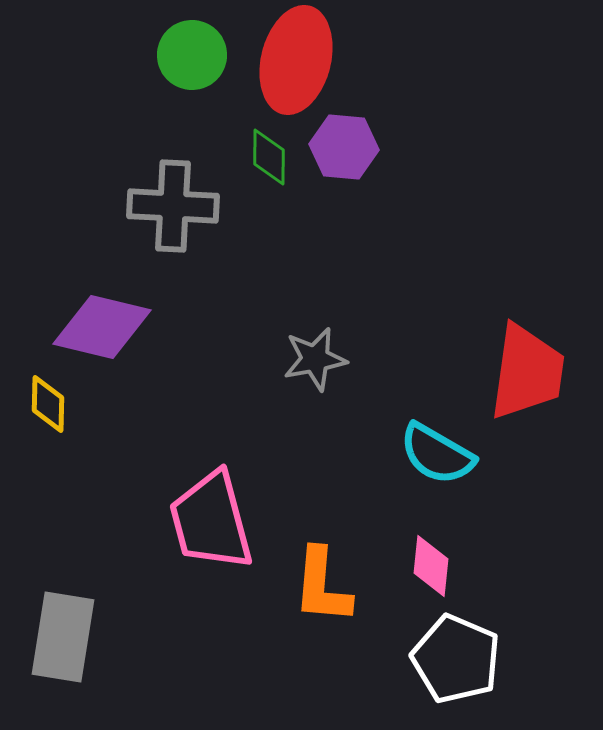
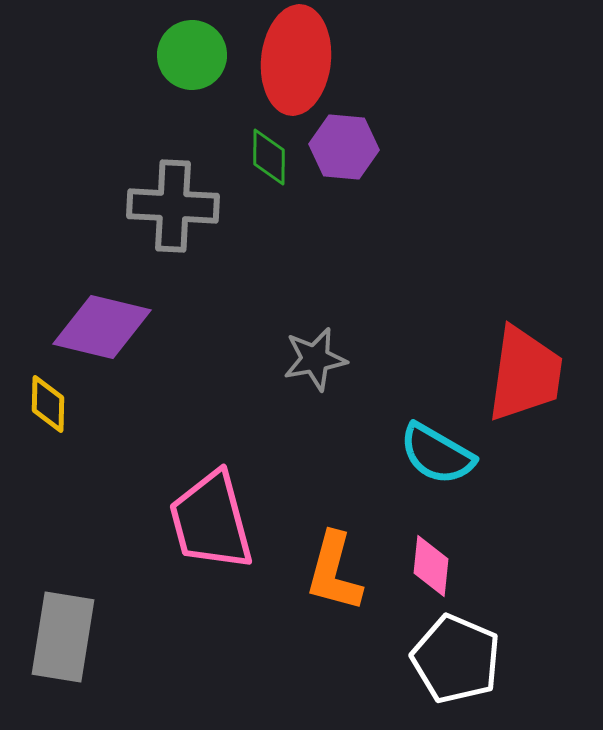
red ellipse: rotated 8 degrees counterclockwise
red trapezoid: moved 2 px left, 2 px down
orange L-shape: moved 12 px right, 14 px up; rotated 10 degrees clockwise
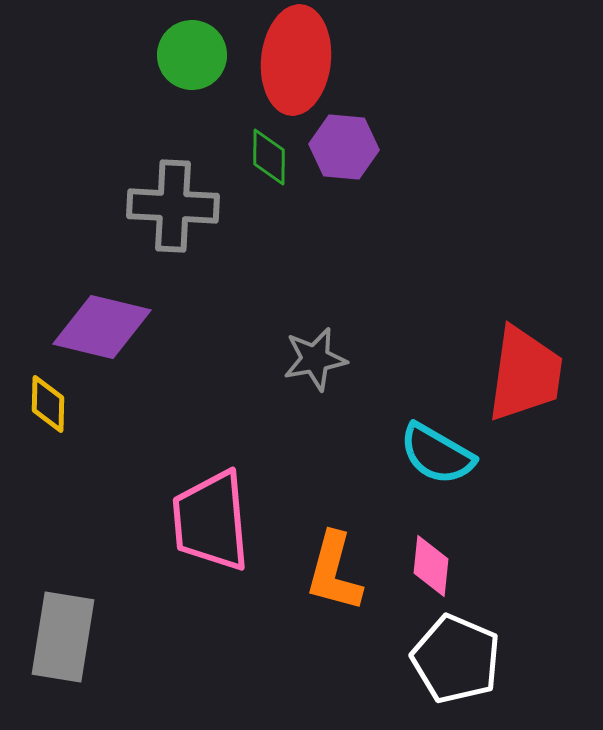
pink trapezoid: rotated 10 degrees clockwise
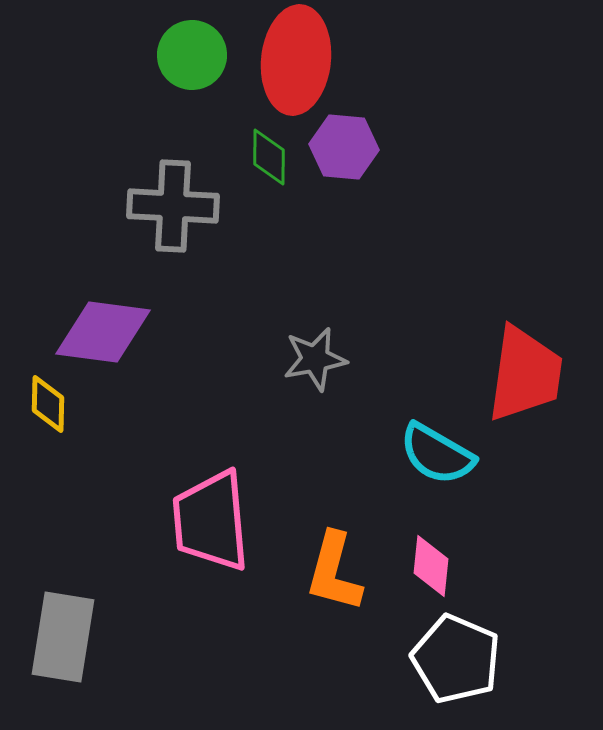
purple diamond: moved 1 px right, 5 px down; rotated 6 degrees counterclockwise
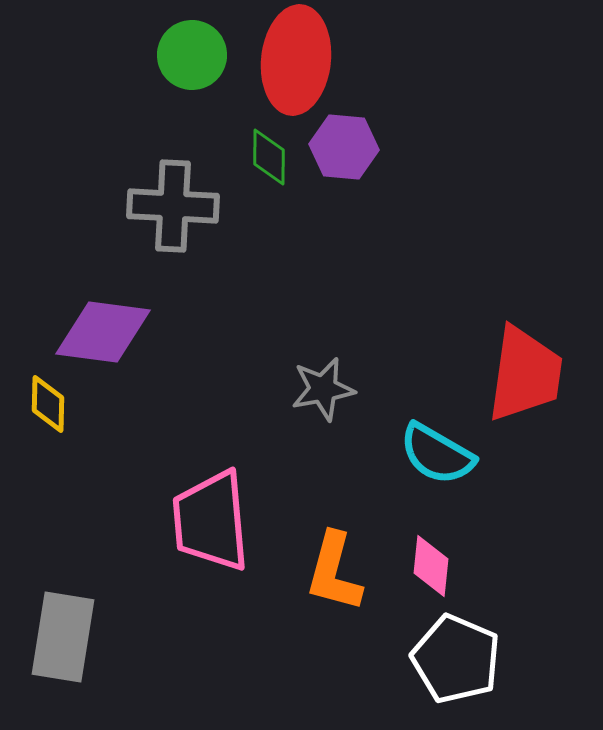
gray star: moved 8 px right, 30 px down
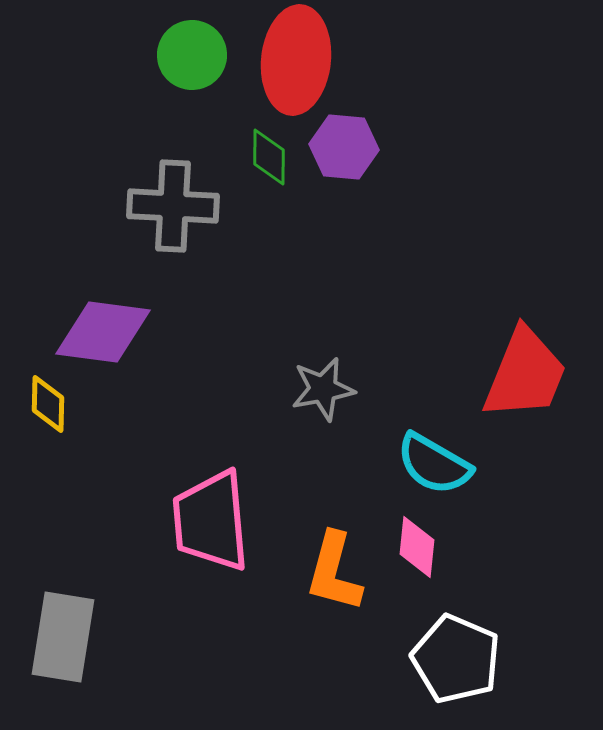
red trapezoid: rotated 14 degrees clockwise
cyan semicircle: moved 3 px left, 10 px down
pink diamond: moved 14 px left, 19 px up
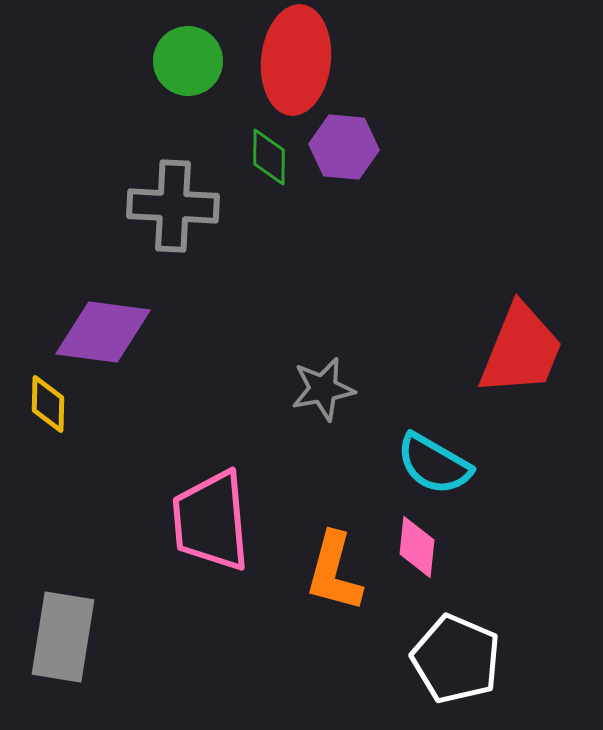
green circle: moved 4 px left, 6 px down
red trapezoid: moved 4 px left, 24 px up
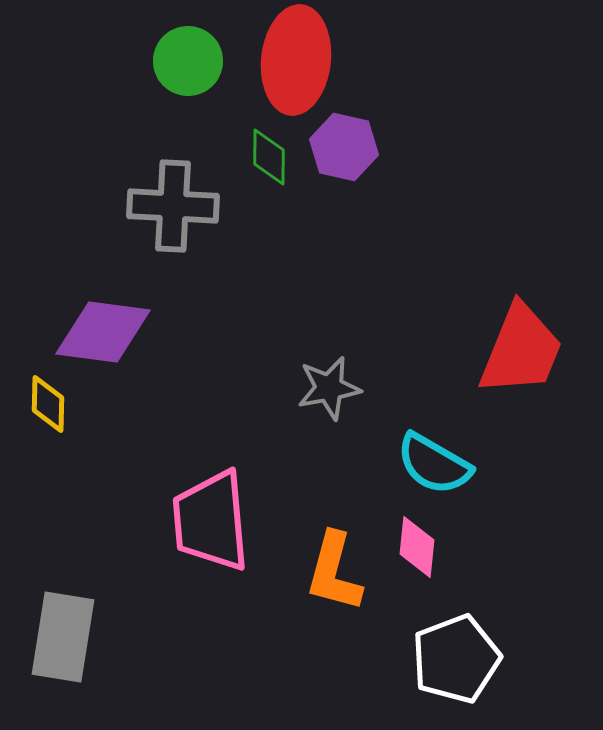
purple hexagon: rotated 8 degrees clockwise
gray star: moved 6 px right, 1 px up
white pentagon: rotated 28 degrees clockwise
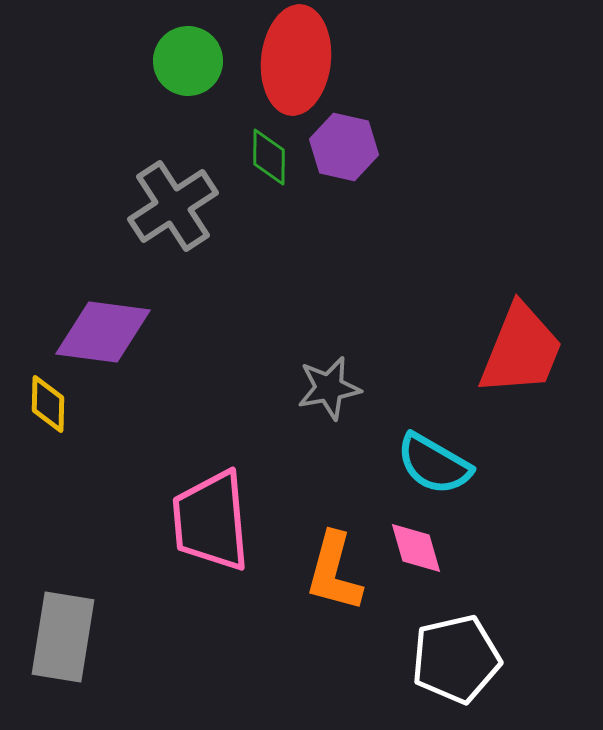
gray cross: rotated 36 degrees counterclockwise
pink diamond: moved 1 px left, 1 px down; rotated 22 degrees counterclockwise
white pentagon: rotated 8 degrees clockwise
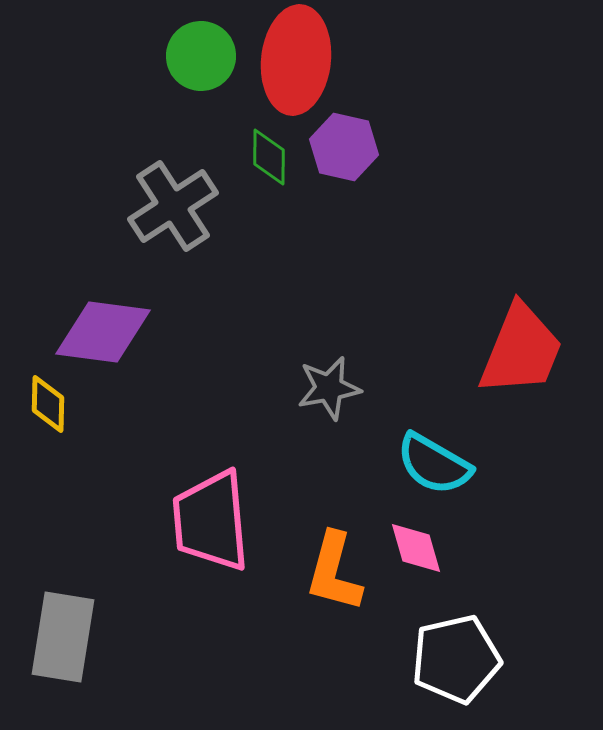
green circle: moved 13 px right, 5 px up
